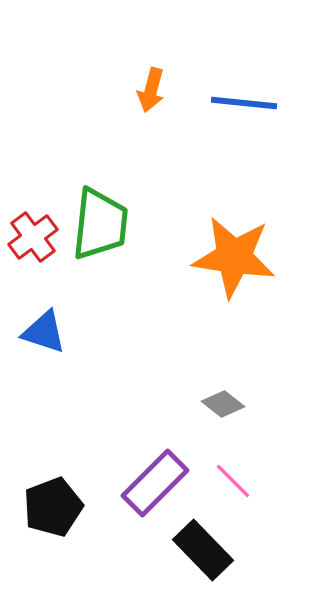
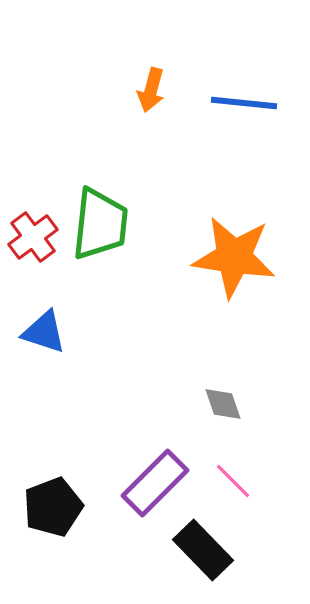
gray diamond: rotated 33 degrees clockwise
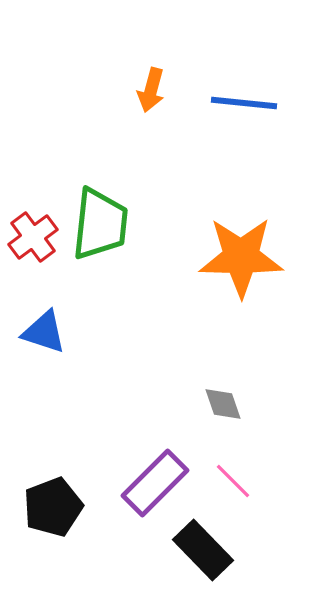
orange star: moved 7 px right; rotated 8 degrees counterclockwise
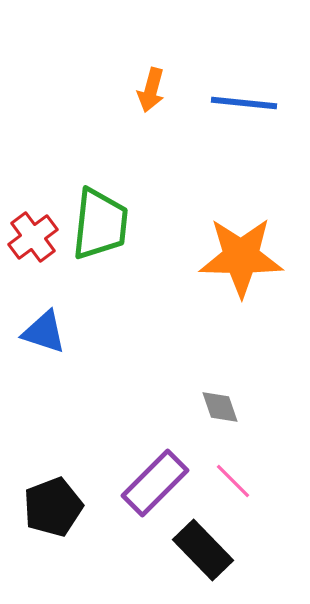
gray diamond: moved 3 px left, 3 px down
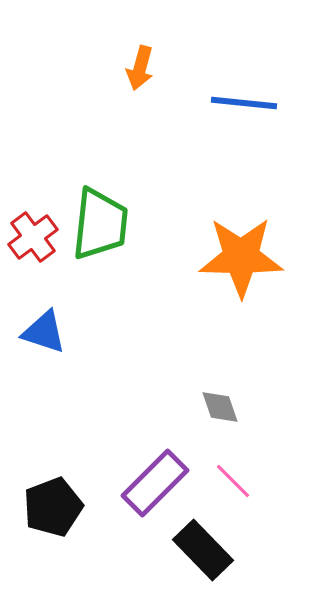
orange arrow: moved 11 px left, 22 px up
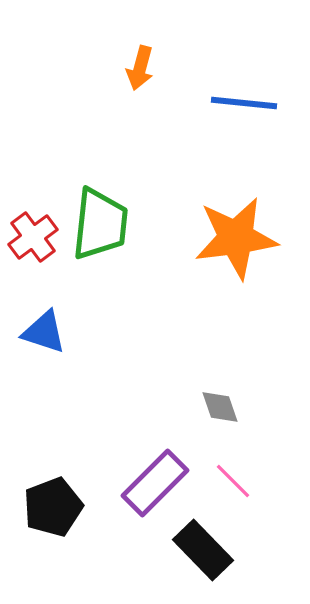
orange star: moved 5 px left, 19 px up; rotated 8 degrees counterclockwise
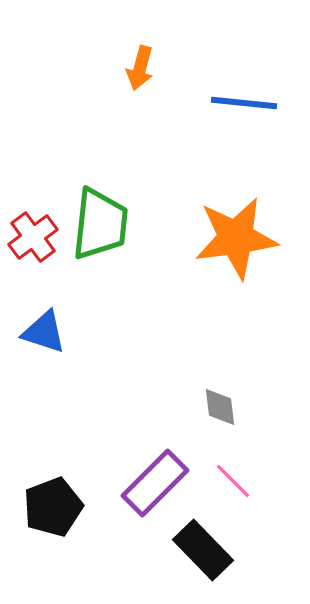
gray diamond: rotated 12 degrees clockwise
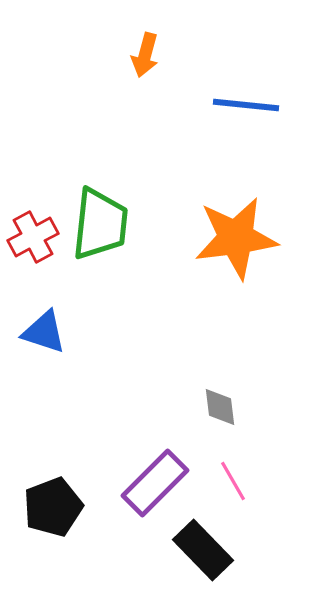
orange arrow: moved 5 px right, 13 px up
blue line: moved 2 px right, 2 px down
red cross: rotated 9 degrees clockwise
pink line: rotated 15 degrees clockwise
